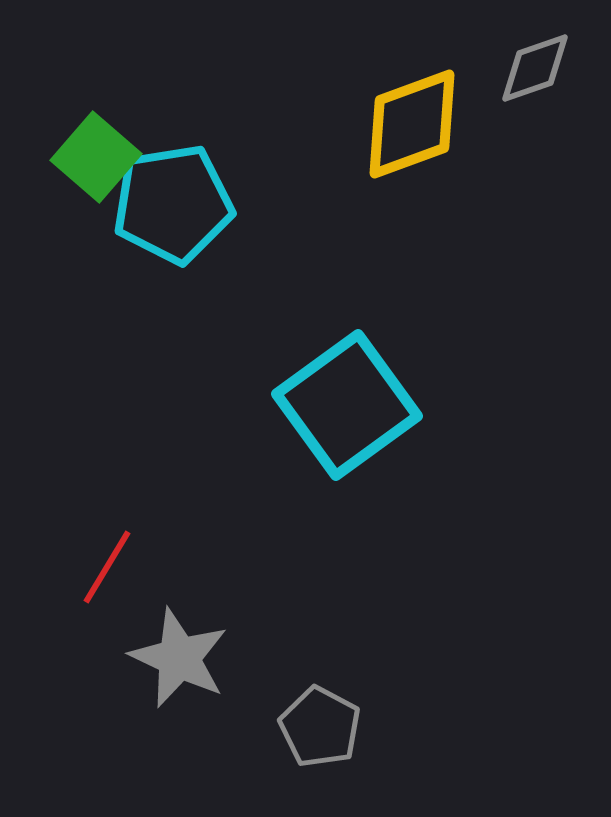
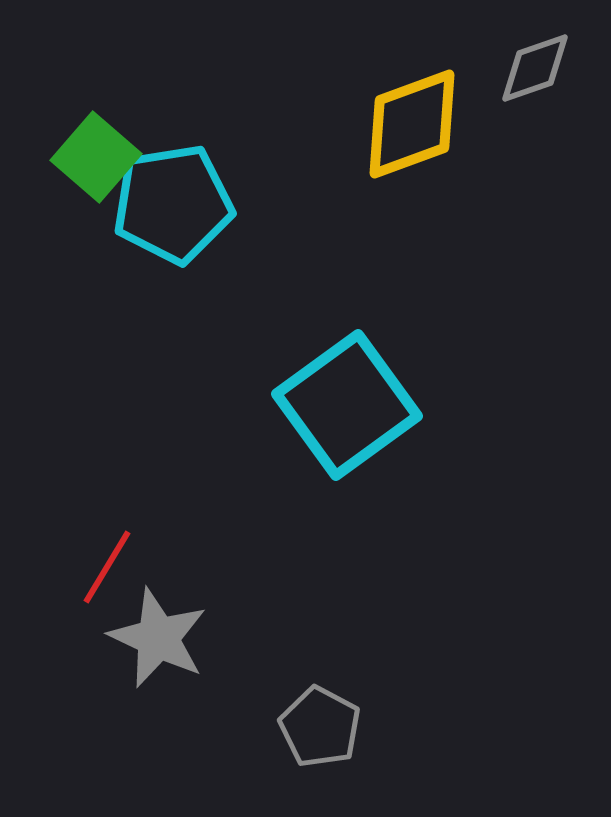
gray star: moved 21 px left, 20 px up
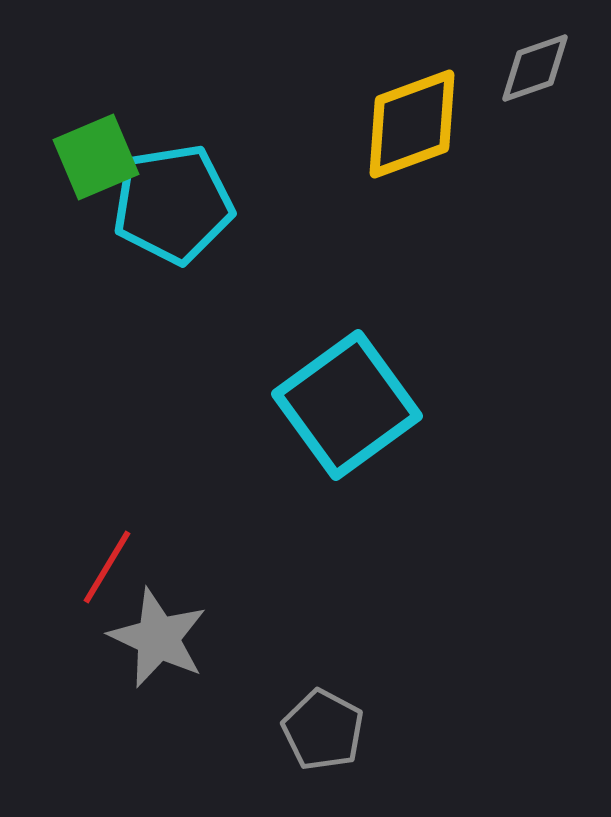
green square: rotated 26 degrees clockwise
gray pentagon: moved 3 px right, 3 px down
